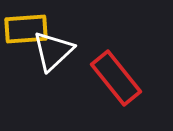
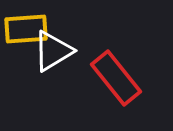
white triangle: rotated 12 degrees clockwise
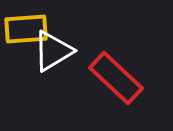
red rectangle: rotated 8 degrees counterclockwise
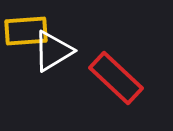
yellow rectangle: moved 2 px down
